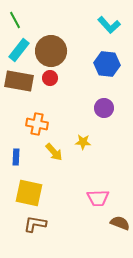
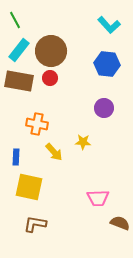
yellow square: moved 6 px up
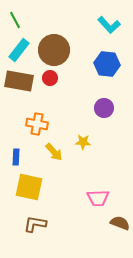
brown circle: moved 3 px right, 1 px up
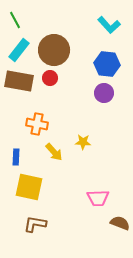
purple circle: moved 15 px up
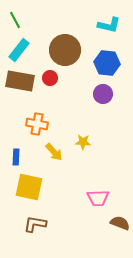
cyan L-shape: rotated 35 degrees counterclockwise
brown circle: moved 11 px right
blue hexagon: moved 1 px up
brown rectangle: moved 1 px right
purple circle: moved 1 px left, 1 px down
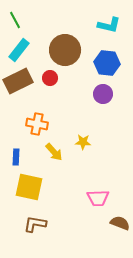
brown rectangle: moved 2 px left; rotated 36 degrees counterclockwise
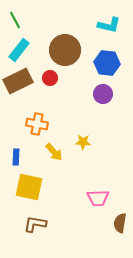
brown semicircle: rotated 102 degrees counterclockwise
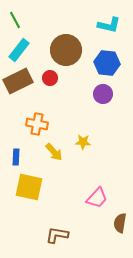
brown circle: moved 1 px right
pink trapezoid: moved 1 px left; rotated 45 degrees counterclockwise
brown L-shape: moved 22 px right, 11 px down
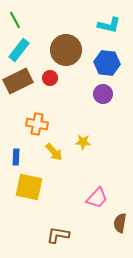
brown L-shape: moved 1 px right
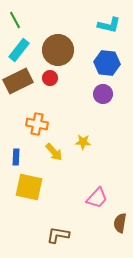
brown circle: moved 8 px left
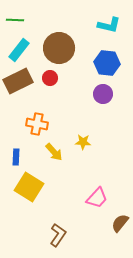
green line: rotated 60 degrees counterclockwise
brown circle: moved 1 px right, 2 px up
yellow square: rotated 20 degrees clockwise
brown semicircle: rotated 30 degrees clockwise
brown L-shape: rotated 115 degrees clockwise
